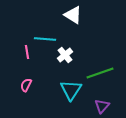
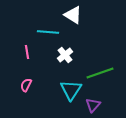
cyan line: moved 3 px right, 7 px up
purple triangle: moved 9 px left, 1 px up
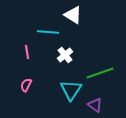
purple triangle: moved 2 px right; rotated 35 degrees counterclockwise
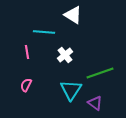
cyan line: moved 4 px left
purple triangle: moved 2 px up
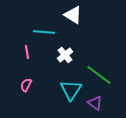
green line: moved 1 px left, 2 px down; rotated 56 degrees clockwise
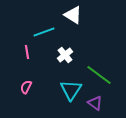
cyan line: rotated 25 degrees counterclockwise
pink semicircle: moved 2 px down
